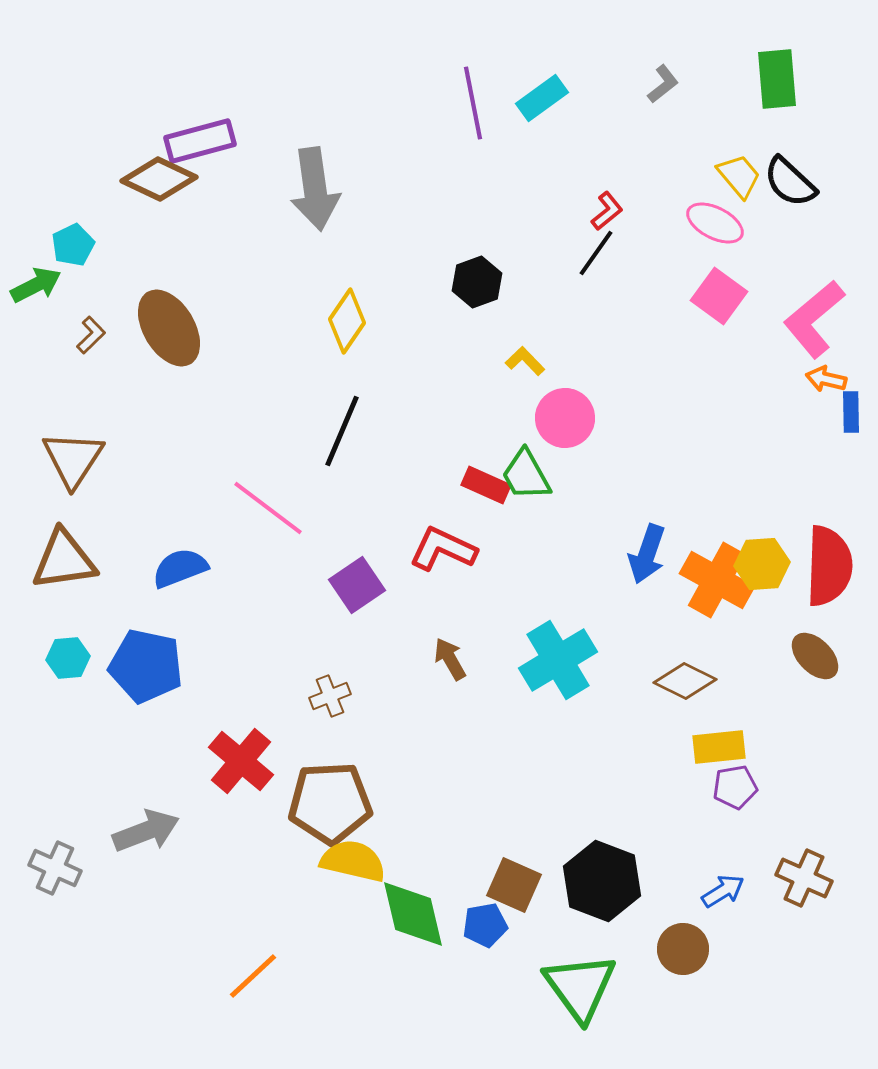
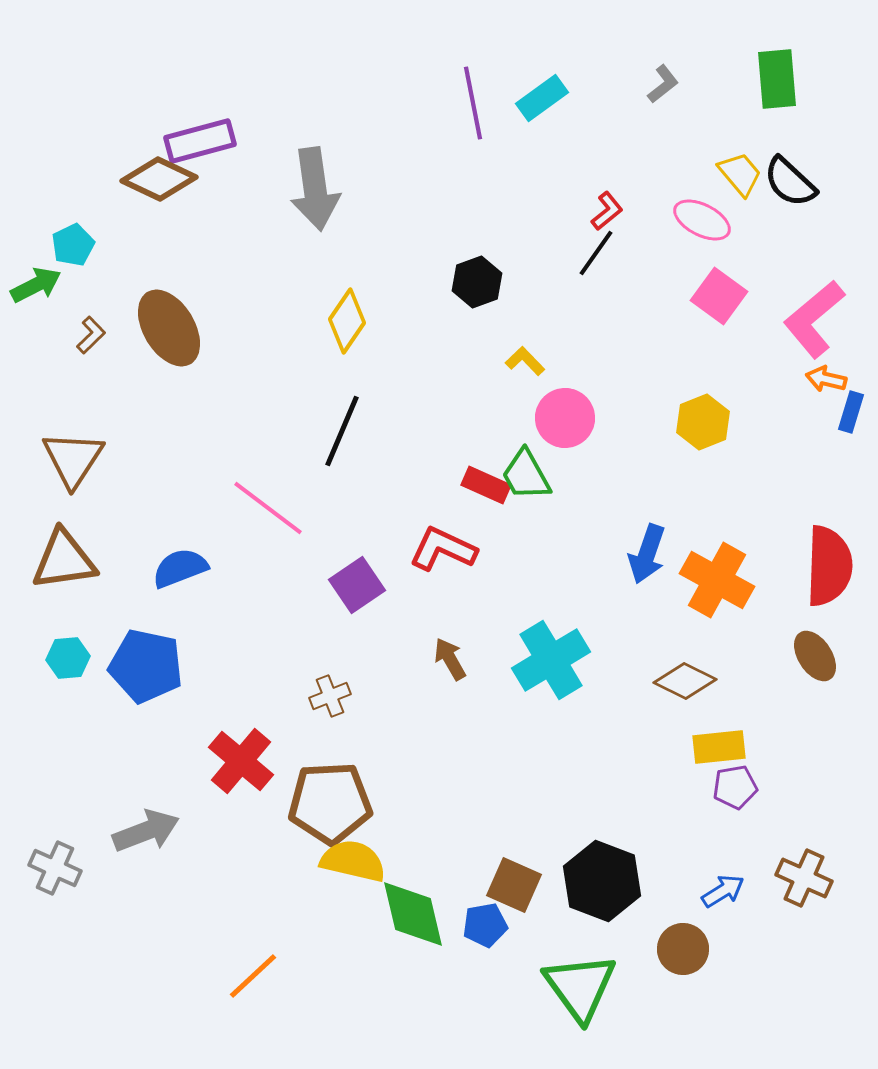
yellow trapezoid at (739, 176): moved 1 px right, 2 px up
pink ellipse at (715, 223): moved 13 px left, 3 px up
blue rectangle at (851, 412): rotated 18 degrees clockwise
yellow hexagon at (762, 564): moved 59 px left, 142 px up; rotated 18 degrees counterclockwise
brown ellipse at (815, 656): rotated 12 degrees clockwise
cyan cross at (558, 660): moved 7 px left
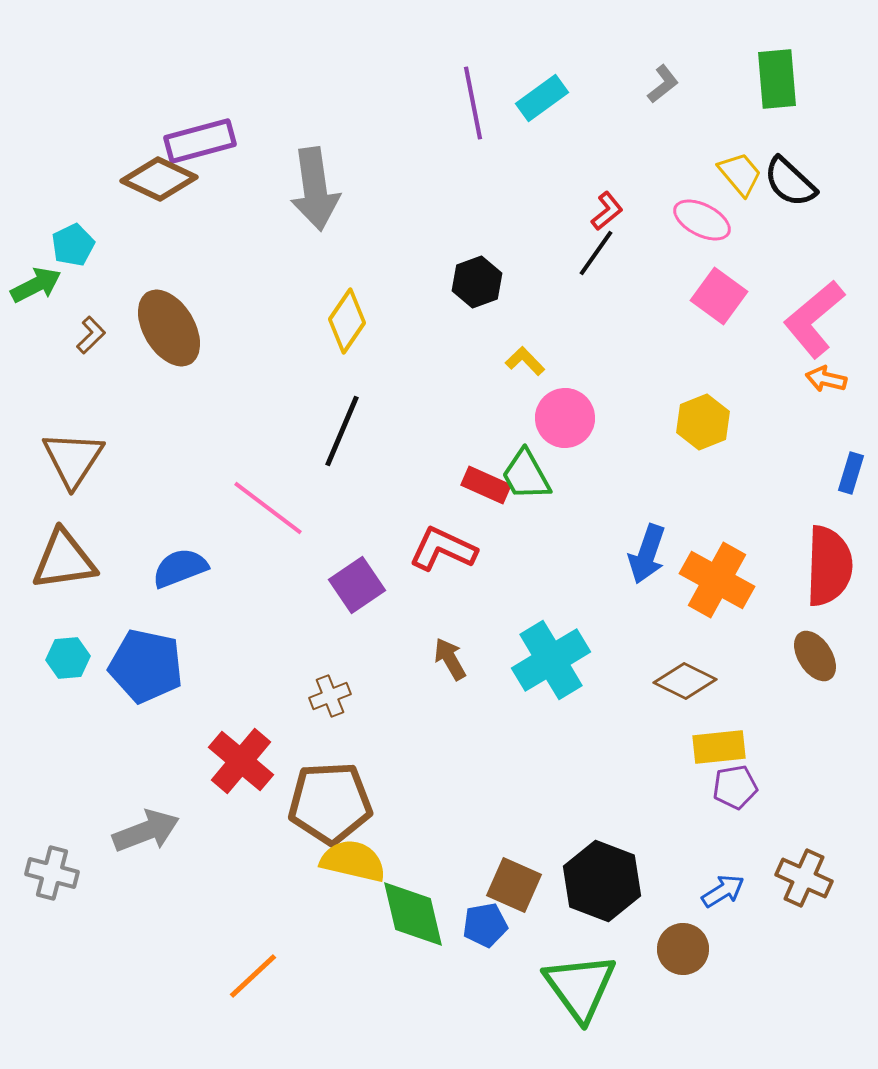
blue rectangle at (851, 412): moved 61 px down
gray cross at (55, 868): moved 3 px left, 5 px down; rotated 9 degrees counterclockwise
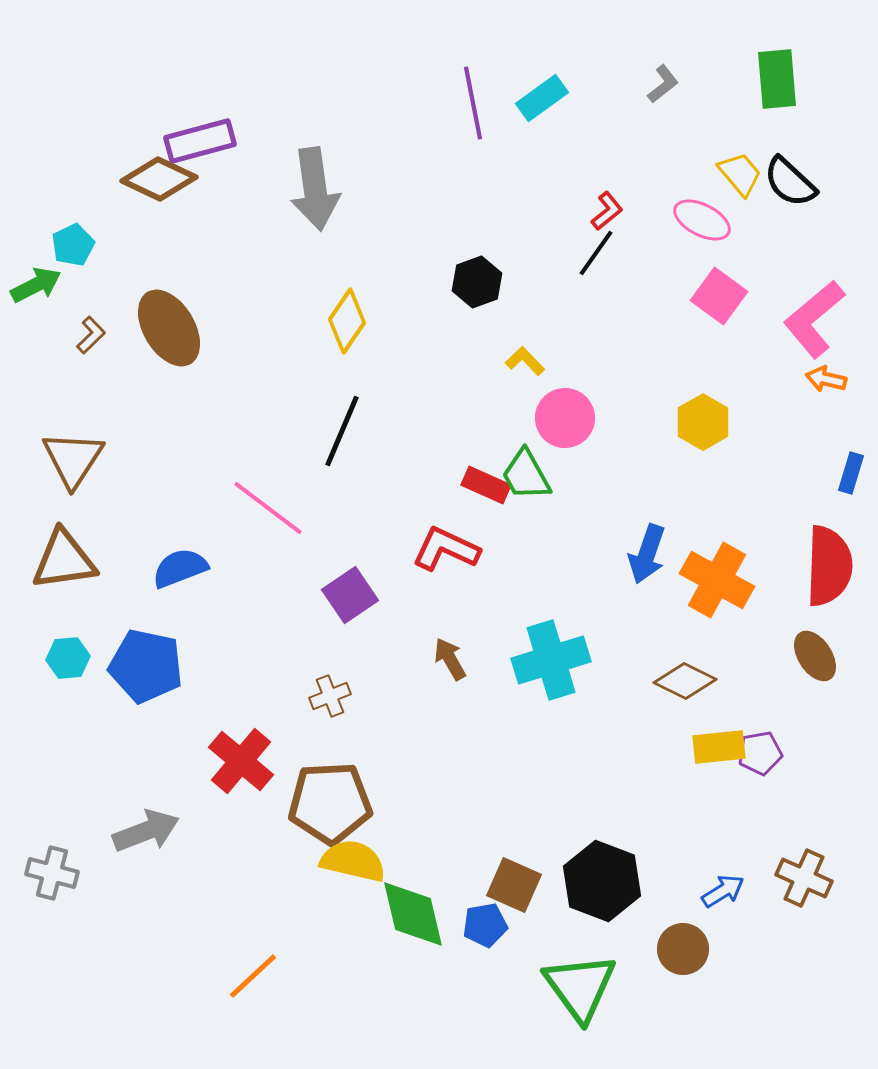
yellow hexagon at (703, 422): rotated 8 degrees counterclockwise
red L-shape at (443, 549): moved 3 px right
purple square at (357, 585): moved 7 px left, 10 px down
cyan cross at (551, 660): rotated 14 degrees clockwise
purple pentagon at (735, 787): moved 25 px right, 34 px up
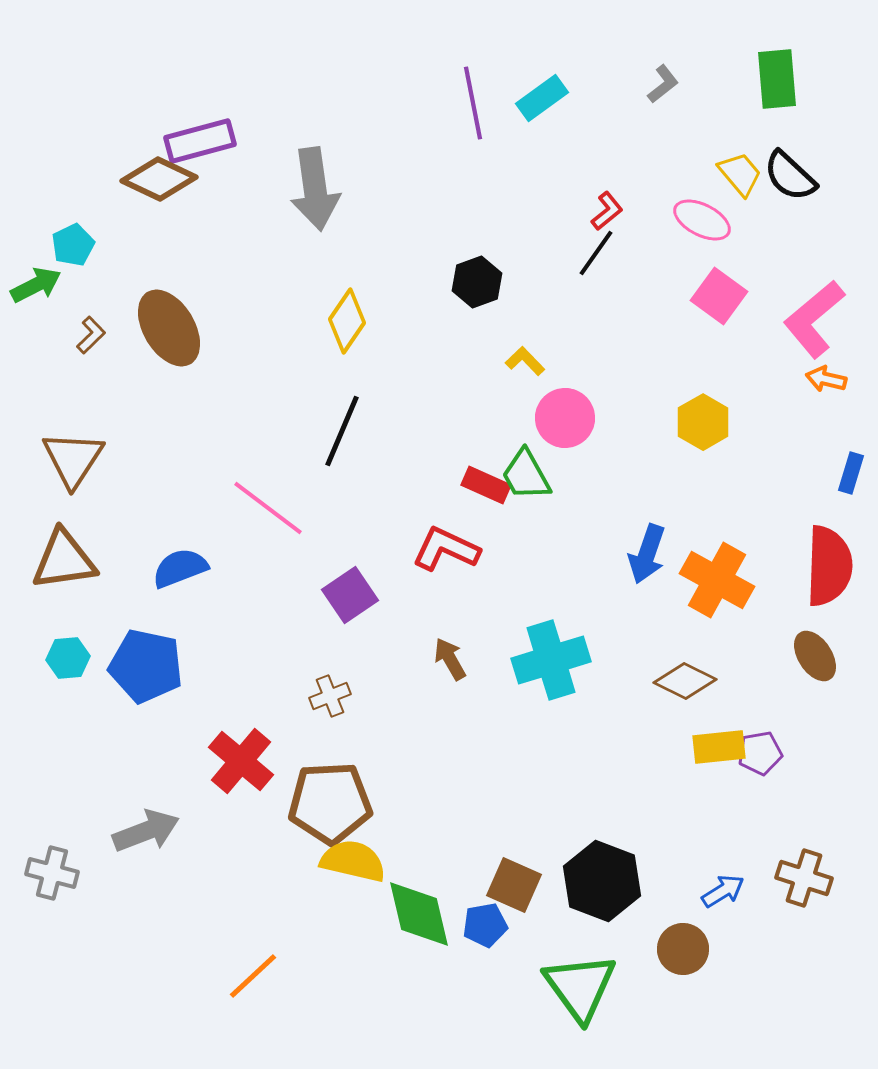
black semicircle at (790, 182): moved 6 px up
brown cross at (804, 878): rotated 6 degrees counterclockwise
green diamond at (413, 914): moved 6 px right
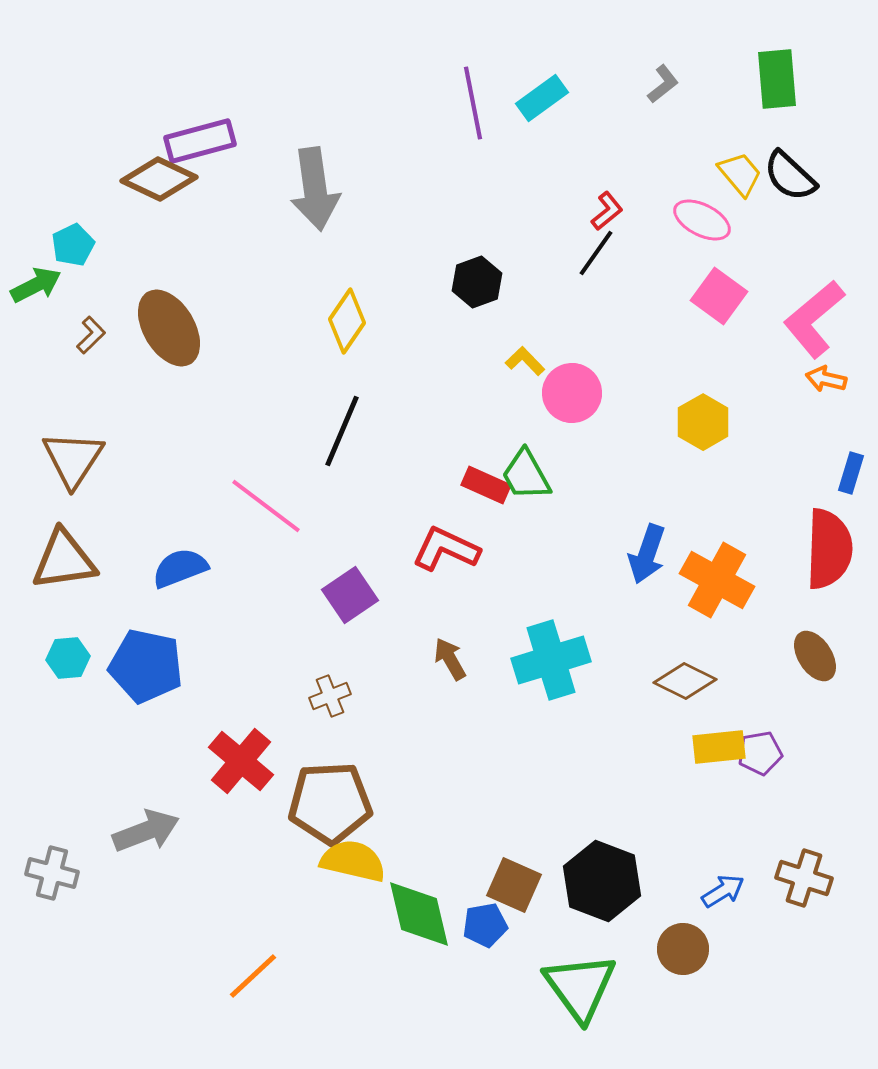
pink circle at (565, 418): moved 7 px right, 25 px up
pink line at (268, 508): moved 2 px left, 2 px up
red semicircle at (829, 566): moved 17 px up
